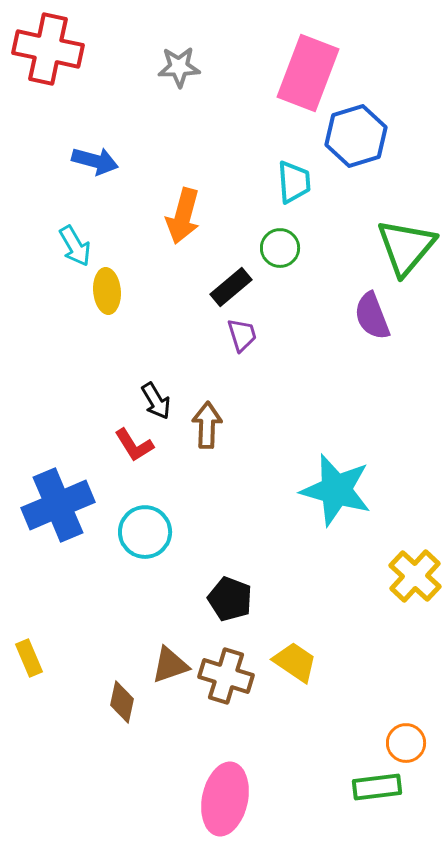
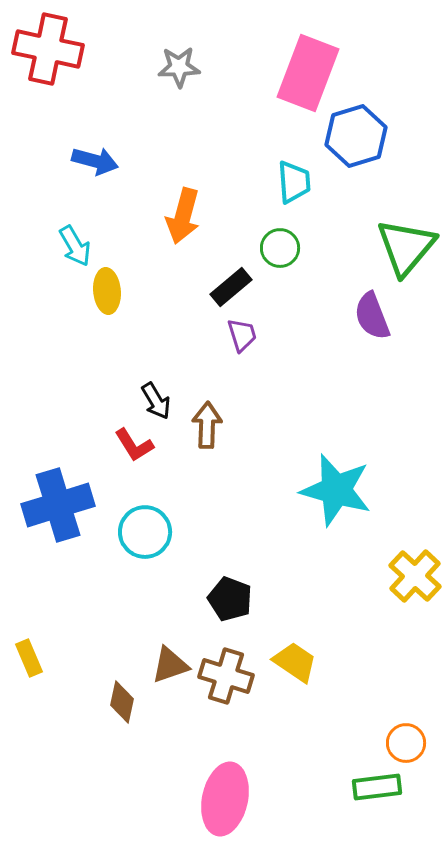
blue cross: rotated 6 degrees clockwise
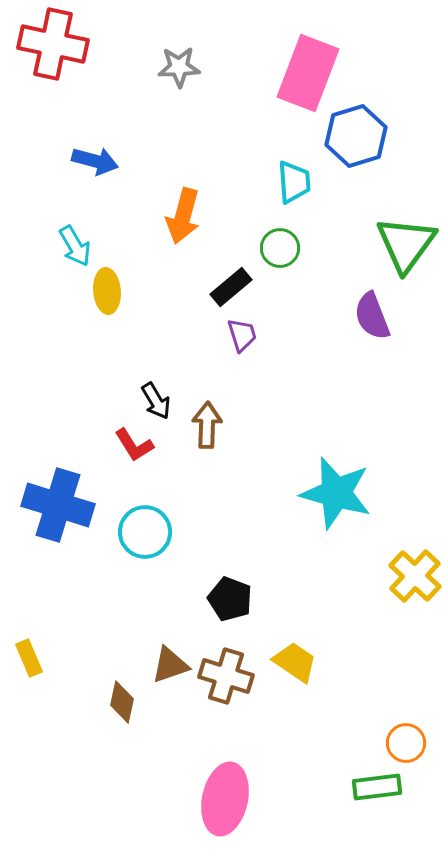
red cross: moved 5 px right, 5 px up
green triangle: moved 3 px up; rotated 4 degrees counterclockwise
cyan star: moved 3 px down
blue cross: rotated 34 degrees clockwise
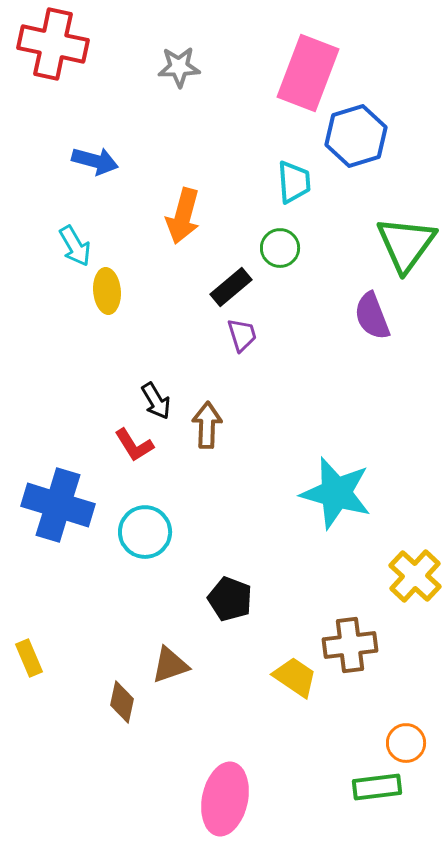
yellow trapezoid: moved 15 px down
brown cross: moved 124 px right, 31 px up; rotated 24 degrees counterclockwise
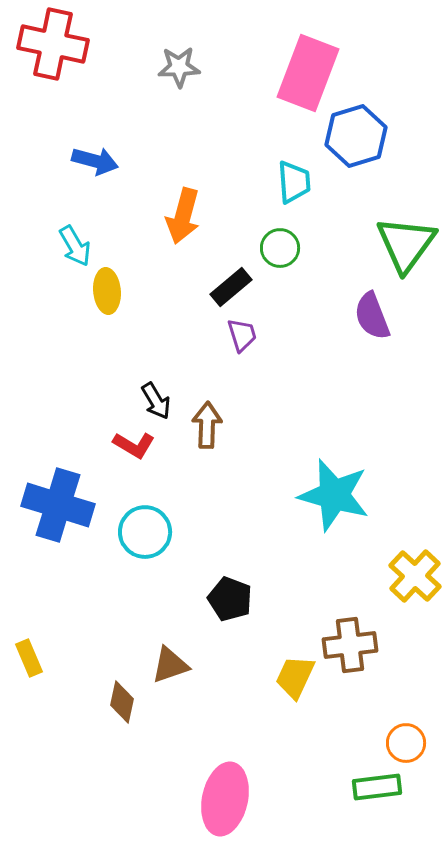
red L-shape: rotated 27 degrees counterclockwise
cyan star: moved 2 px left, 2 px down
yellow trapezoid: rotated 99 degrees counterclockwise
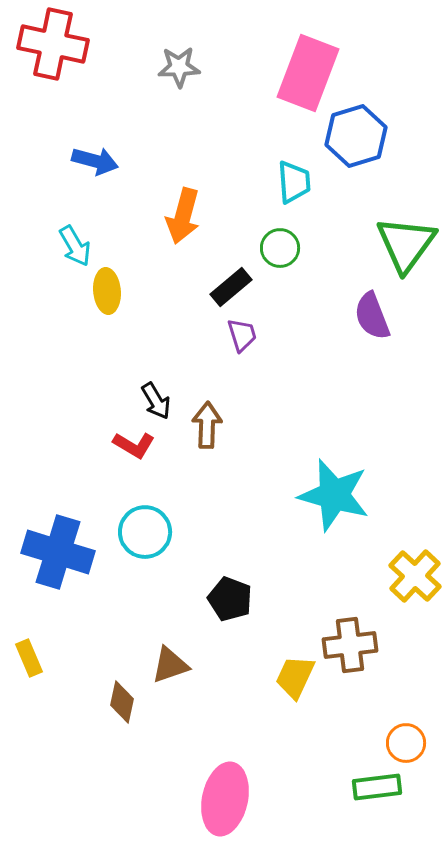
blue cross: moved 47 px down
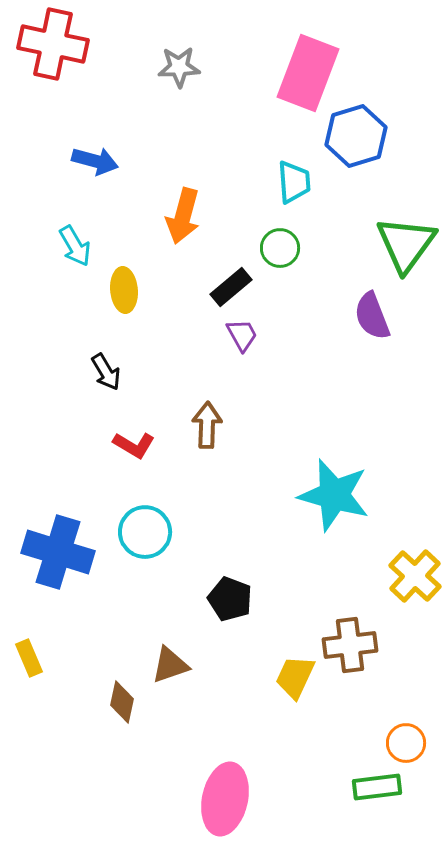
yellow ellipse: moved 17 px right, 1 px up
purple trapezoid: rotated 12 degrees counterclockwise
black arrow: moved 50 px left, 29 px up
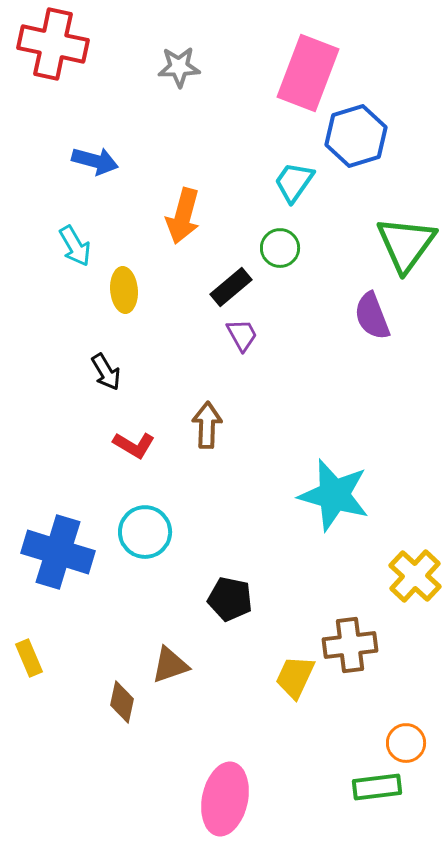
cyan trapezoid: rotated 141 degrees counterclockwise
black pentagon: rotated 9 degrees counterclockwise
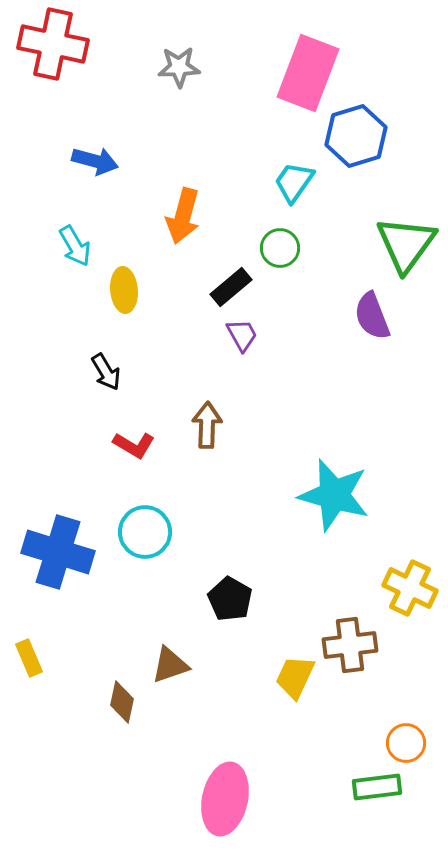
yellow cross: moved 5 px left, 12 px down; rotated 18 degrees counterclockwise
black pentagon: rotated 18 degrees clockwise
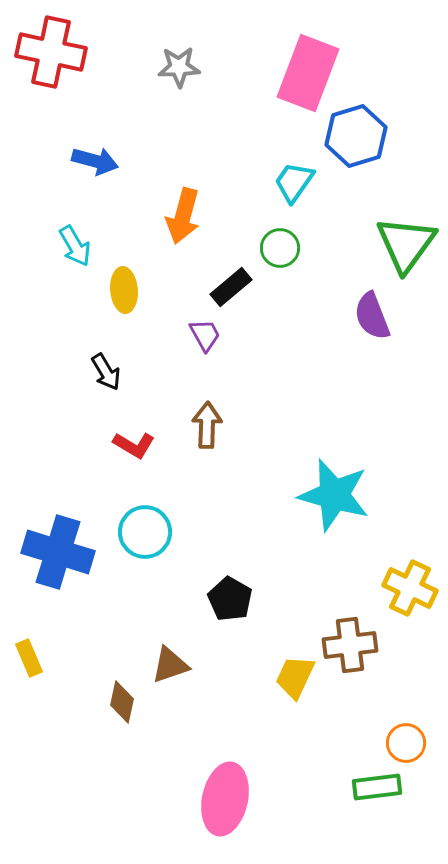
red cross: moved 2 px left, 8 px down
purple trapezoid: moved 37 px left
